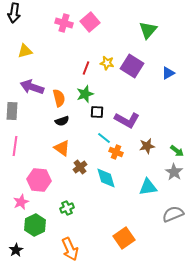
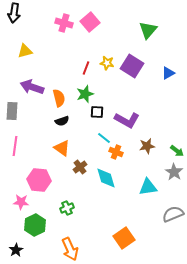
pink star: rotated 28 degrees clockwise
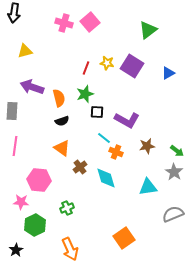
green triangle: rotated 12 degrees clockwise
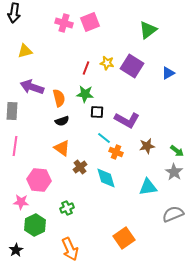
pink square: rotated 18 degrees clockwise
green star: rotated 24 degrees clockwise
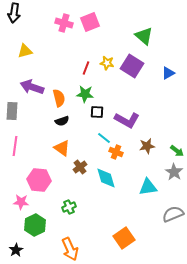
green triangle: moved 4 px left, 6 px down; rotated 42 degrees counterclockwise
green cross: moved 2 px right, 1 px up
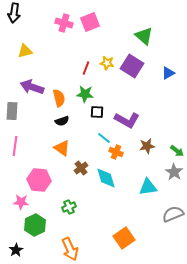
brown cross: moved 1 px right, 1 px down
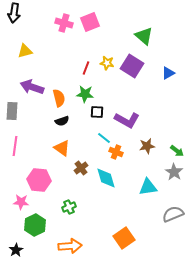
orange arrow: moved 3 px up; rotated 70 degrees counterclockwise
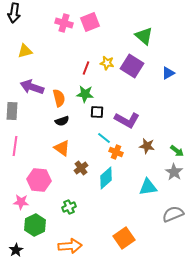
brown star: rotated 21 degrees clockwise
cyan diamond: rotated 65 degrees clockwise
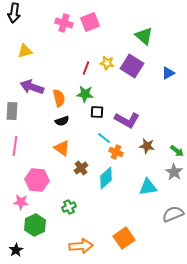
pink hexagon: moved 2 px left
orange arrow: moved 11 px right
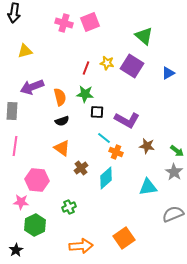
purple arrow: rotated 40 degrees counterclockwise
orange semicircle: moved 1 px right, 1 px up
